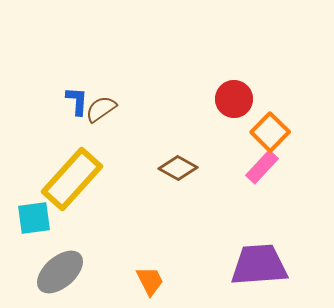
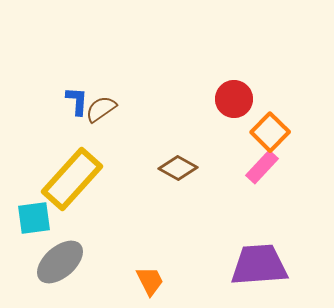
gray ellipse: moved 10 px up
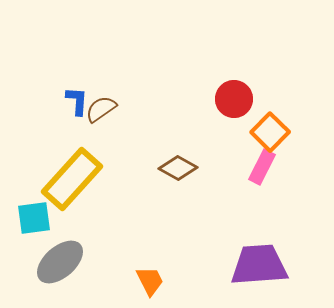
pink rectangle: rotated 16 degrees counterclockwise
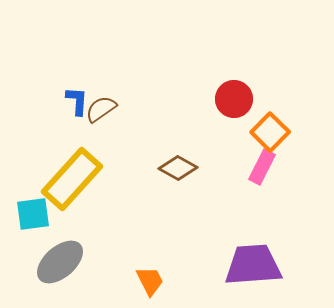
cyan square: moved 1 px left, 4 px up
purple trapezoid: moved 6 px left
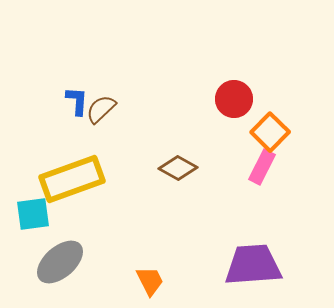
brown semicircle: rotated 8 degrees counterclockwise
yellow rectangle: rotated 28 degrees clockwise
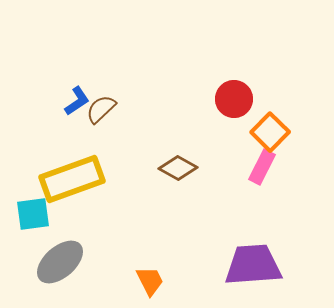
blue L-shape: rotated 52 degrees clockwise
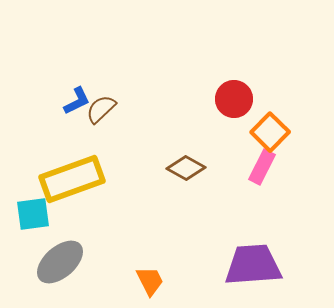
blue L-shape: rotated 8 degrees clockwise
brown diamond: moved 8 px right
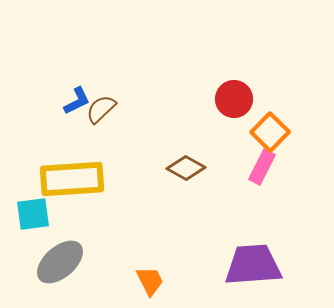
yellow rectangle: rotated 16 degrees clockwise
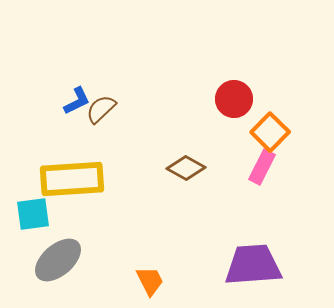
gray ellipse: moved 2 px left, 2 px up
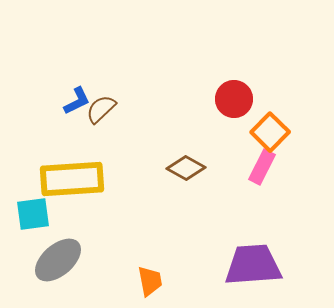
orange trapezoid: rotated 16 degrees clockwise
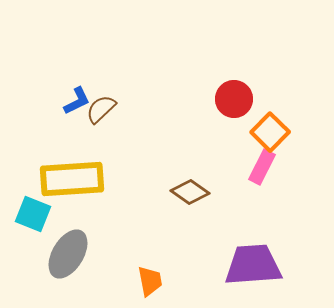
brown diamond: moved 4 px right, 24 px down; rotated 6 degrees clockwise
cyan square: rotated 30 degrees clockwise
gray ellipse: moved 10 px right, 6 px up; rotated 18 degrees counterclockwise
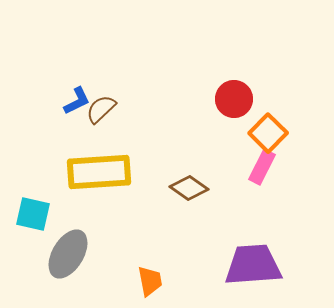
orange square: moved 2 px left, 1 px down
yellow rectangle: moved 27 px right, 7 px up
brown diamond: moved 1 px left, 4 px up
cyan square: rotated 9 degrees counterclockwise
